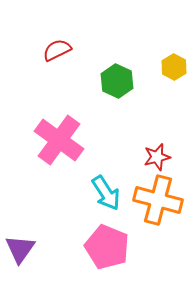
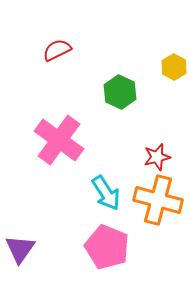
green hexagon: moved 3 px right, 11 px down
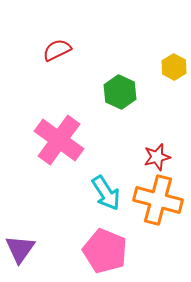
pink pentagon: moved 2 px left, 4 px down
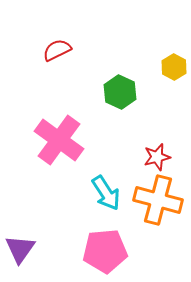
pink pentagon: rotated 27 degrees counterclockwise
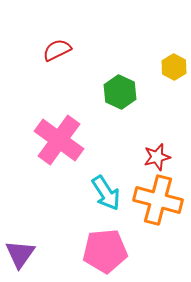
purple triangle: moved 5 px down
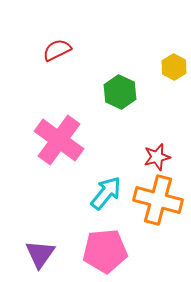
cyan arrow: rotated 108 degrees counterclockwise
purple triangle: moved 20 px right
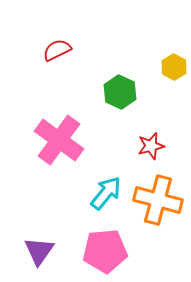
red star: moved 6 px left, 11 px up
purple triangle: moved 1 px left, 3 px up
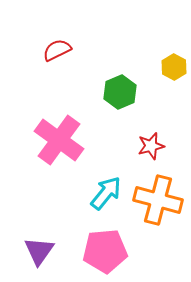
green hexagon: rotated 12 degrees clockwise
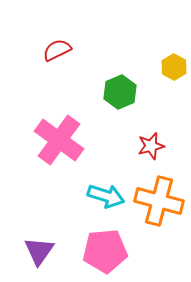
cyan arrow: moved 3 px down; rotated 69 degrees clockwise
orange cross: moved 1 px right, 1 px down
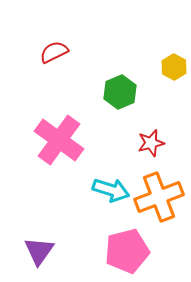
red semicircle: moved 3 px left, 2 px down
red star: moved 3 px up
cyan arrow: moved 5 px right, 6 px up
orange cross: moved 4 px up; rotated 36 degrees counterclockwise
pink pentagon: moved 22 px right; rotated 9 degrees counterclockwise
